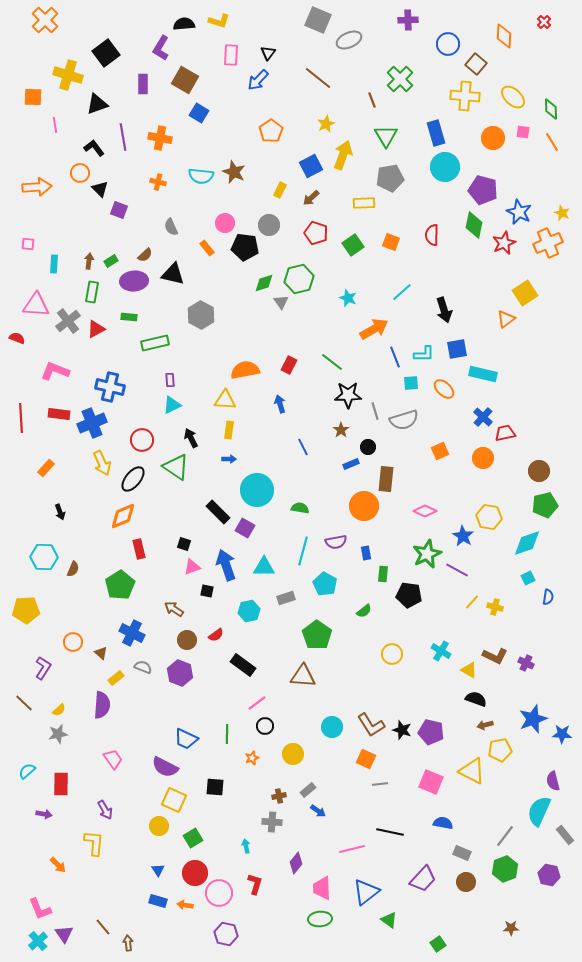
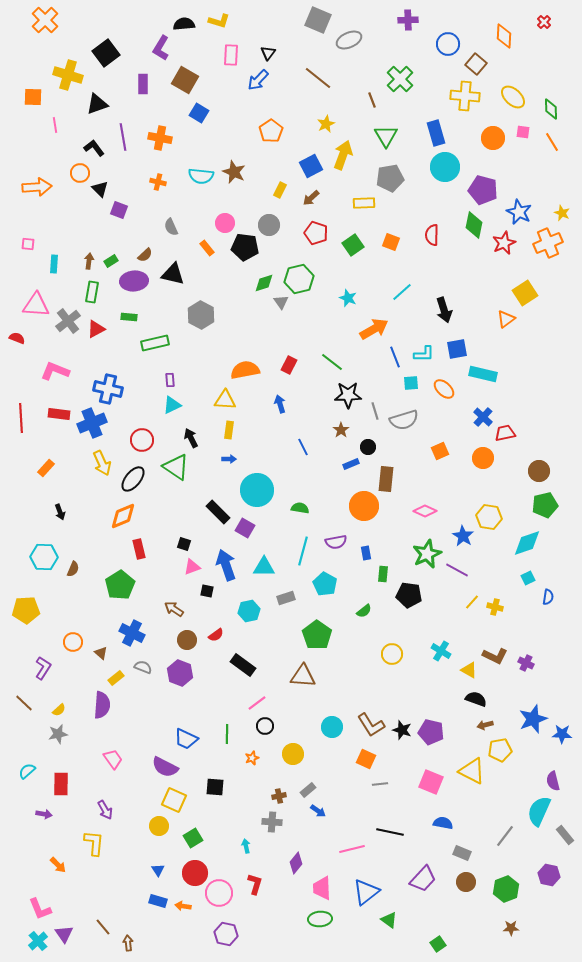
blue cross at (110, 387): moved 2 px left, 2 px down
green hexagon at (505, 869): moved 1 px right, 20 px down
orange arrow at (185, 905): moved 2 px left, 1 px down
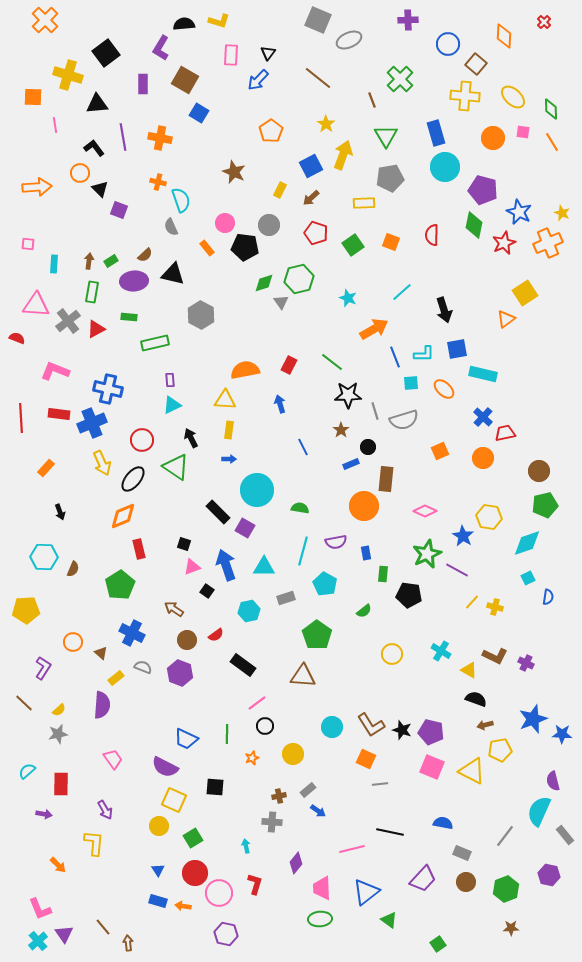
black triangle at (97, 104): rotated 15 degrees clockwise
yellow star at (326, 124): rotated 12 degrees counterclockwise
cyan semicircle at (201, 176): moved 20 px left, 24 px down; rotated 115 degrees counterclockwise
black square at (207, 591): rotated 24 degrees clockwise
pink square at (431, 782): moved 1 px right, 15 px up
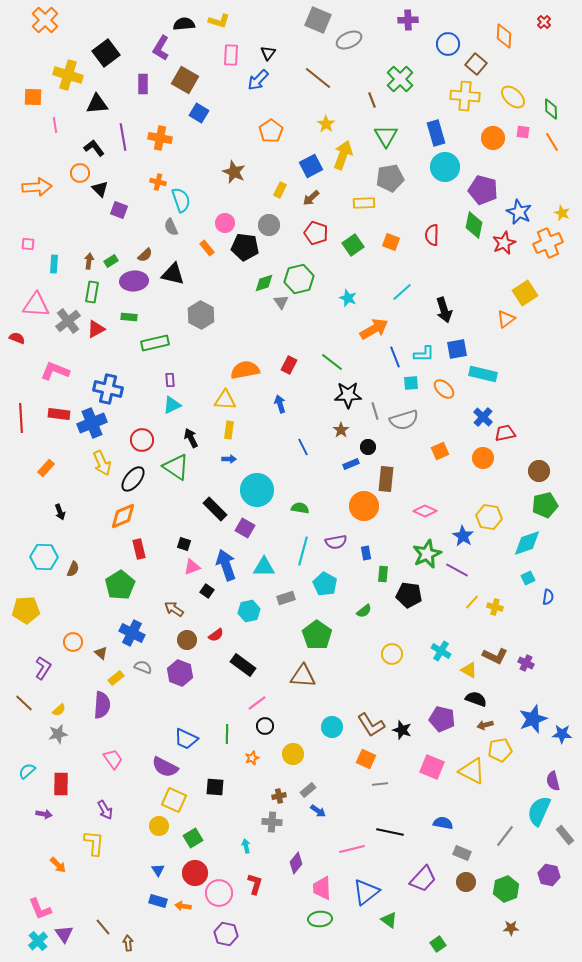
black rectangle at (218, 512): moved 3 px left, 3 px up
purple pentagon at (431, 732): moved 11 px right, 13 px up
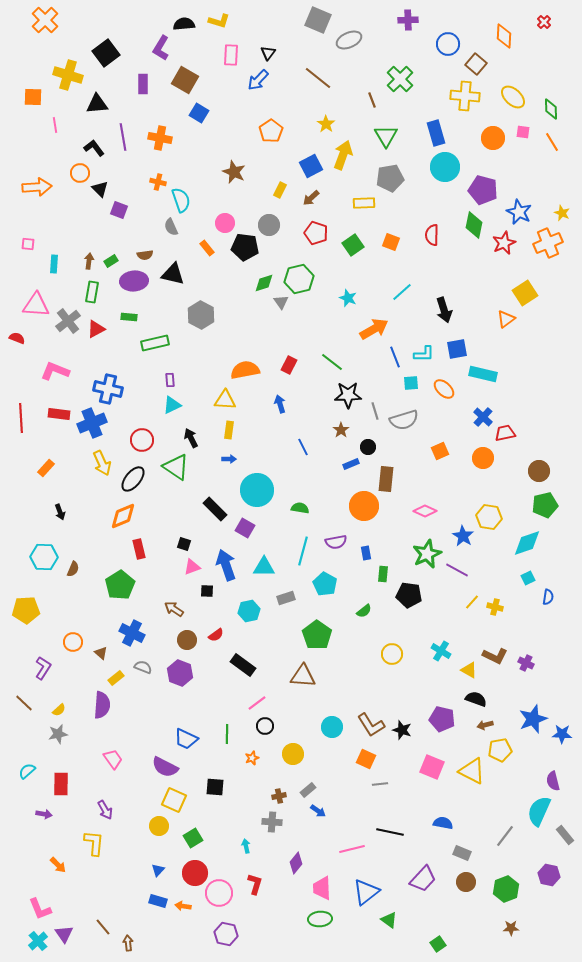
brown semicircle at (145, 255): rotated 35 degrees clockwise
black square at (207, 591): rotated 32 degrees counterclockwise
blue triangle at (158, 870): rotated 16 degrees clockwise
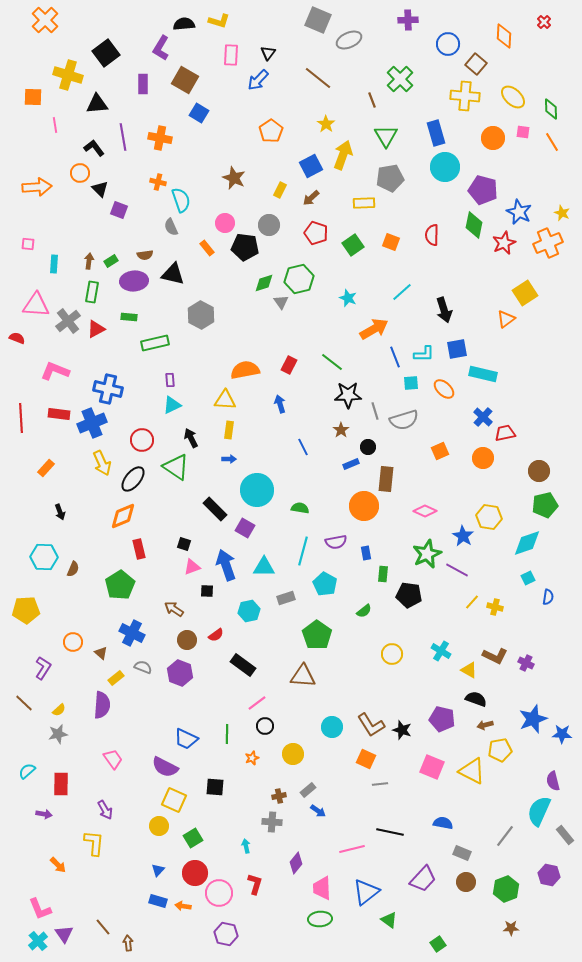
brown star at (234, 172): moved 6 px down
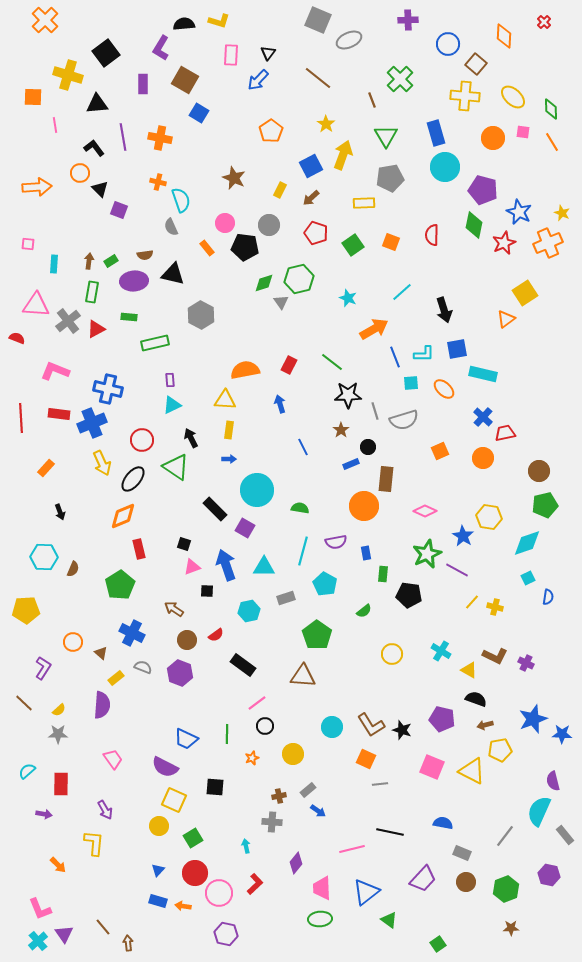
gray star at (58, 734): rotated 12 degrees clockwise
red L-shape at (255, 884): rotated 30 degrees clockwise
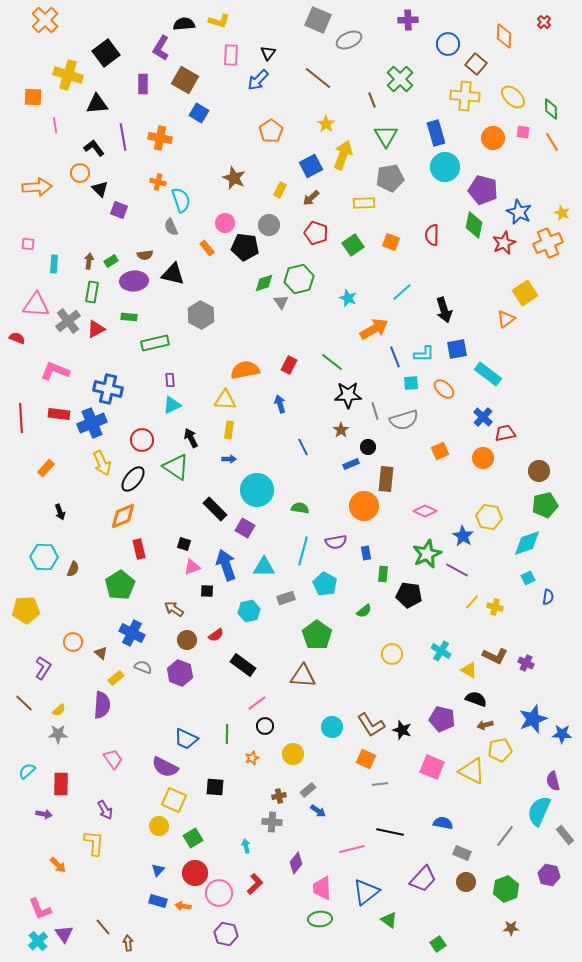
cyan rectangle at (483, 374): moved 5 px right; rotated 24 degrees clockwise
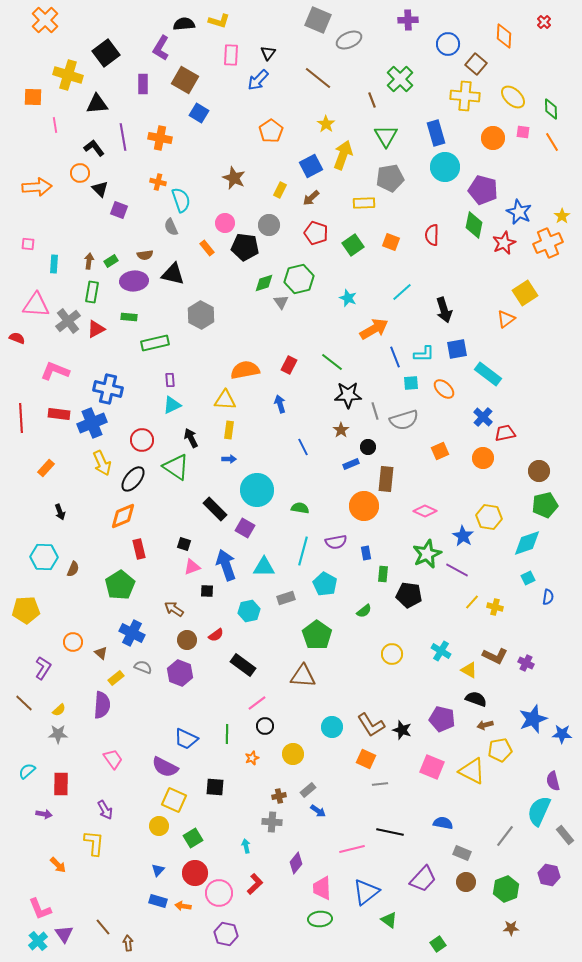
yellow star at (562, 213): moved 3 px down; rotated 14 degrees clockwise
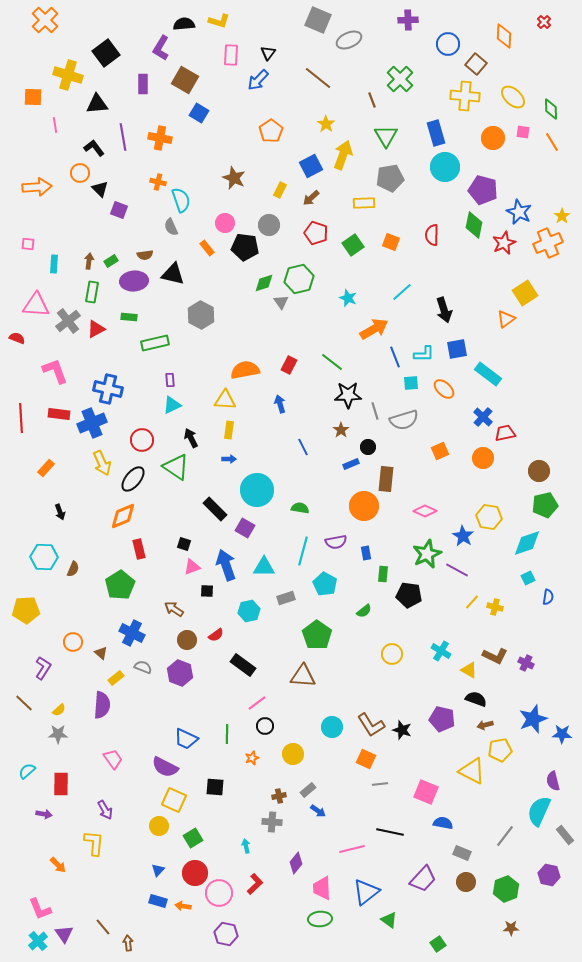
pink L-shape at (55, 371): rotated 48 degrees clockwise
pink square at (432, 767): moved 6 px left, 25 px down
